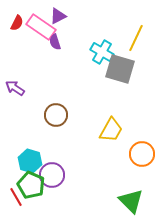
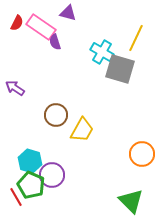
purple triangle: moved 10 px right, 3 px up; rotated 42 degrees clockwise
yellow trapezoid: moved 29 px left
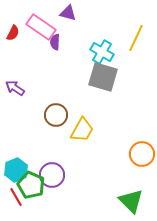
red semicircle: moved 4 px left, 10 px down
purple semicircle: rotated 21 degrees clockwise
gray square: moved 17 px left, 8 px down
cyan hexagon: moved 14 px left, 9 px down; rotated 20 degrees clockwise
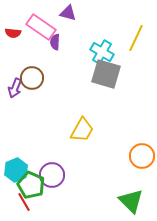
red semicircle: rotated 70 degrees clockwise
gray square: moved 3 px right, 3 px up
purple arrow: rotated 102 degrees counterclockwise
brown circle: moved 24 px left, 37 px up
orange circle: moved 2 px down
red line: moved 8 px right, 5 px down
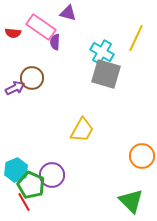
purple arrow: rotated 138 degrees counterclockwise
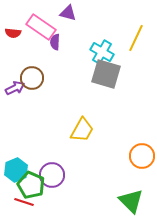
red line: rotated 42 degrees counterclockwise
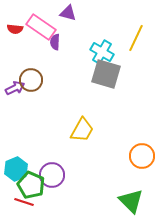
red semicircle: moved 2 px right, 4 px up
brown circle: moved 1 px left, 2 px down
cyan hexagon: moved 1 px up
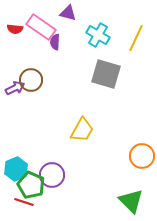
cyan cross: moved 4 px left, 17 px up
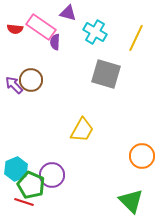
cyan cross: moved 3 px left, 3 px up
purple arrow: moved 1 px left, 3 px up; rotated 108 degrees counterclockwise
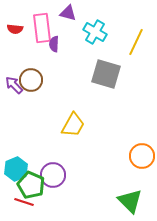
pink rectangle: moved 1 px right, 1 px down; rotated 48 degrees clockwise
yellow line: moved 4 px down
purple semicircle: moved 1 px left, 2 px down
yellow trapezoid: moved 9 px left, 5 px up
purple circle: moved 1 px right
green triangle: moved 1 px left
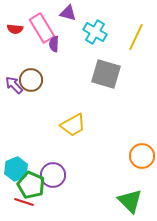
pink rectangle: rotated 24 degrees counterclockwise
yellow line: moved 5 px up
yellow trapezoid: rotated 32 degrees clockwise
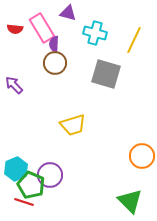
cyan cross: moved 1 px down; rotated 15 degrees counterclockwise
yellow line: moved 2 px left, 3 px down
brown circle: moved 24 px right, 17 px up
yellow trapezoid: rotated 12 degrees clockwise
purple circle: moved 3 px left
